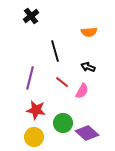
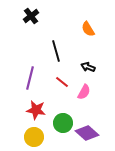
orange semicircle: moved 1 px left, 3 px up; rotated 63 degrees clockwise
black line: moved 1 px right
pink semicircle: moved 2 px right, 1 px down
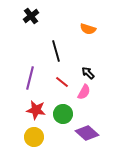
orange semicircle: rotated 42 degrees counterclockwise
black arrow: moved 6 px down; rotated 24 degrees clockwise
green circle: moved 9 px up
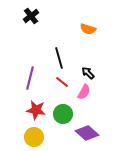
black line: moved 3 px right, 7 px down
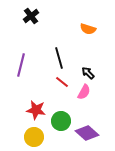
purple line: moved 9 px left, 13 px up
green circle: moved 2 px left, 7 px down
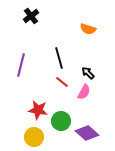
red star: moved 2 px right
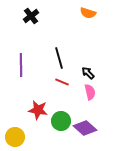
orange semicircle: moved 16 px up
purple line: rotated 15 degrees counterclockwise
red line: rotated 16 degrees counterclockwise
pink semicircle: moved 6 px right; rotated 42 degrees counterclockwise
purple diamond: moved 2 px left, 5 px up
yellow circle: moved 19 px left
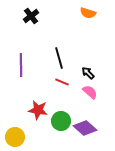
pink semicircle: rotated 35 degrees counterclockwise
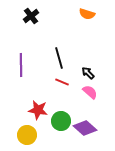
orange semicircle: moved 1 px left, 1 px down
yellow circle: moved 12 px right, 2 px up
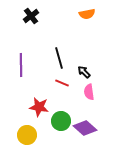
orange semicircle: rotated 28 degrees counterclockwise
black arrow: moved 4 px left, 1 px up
red line: moved 1 px down
pink semicircle: moved 1 px left; rotated 140 degrees counterclockwise
red star: moved 1 px right, 3 px up
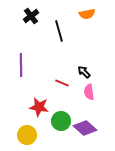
black line: moved 27 px up
